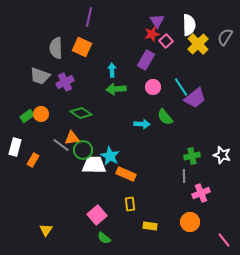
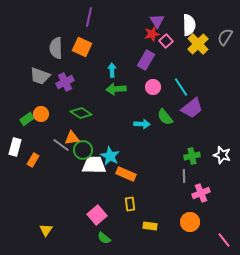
purple trapezoid at (195, 98): moved 3 px left, 10 px down
green rectangle at (27, 116): moved 3 px down
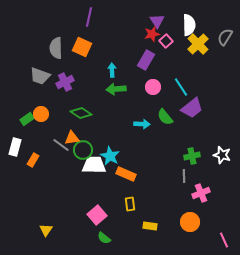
pink line at (224, 240): rotated 14 degrees clockwise
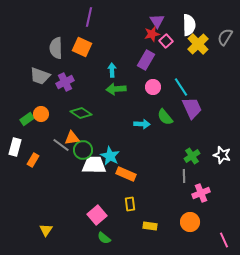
purple trapezoid at (192, 108): rotated 75 degrees counterclockwise
green cross at (192, 156): rotated 21 degrees counterclockwise
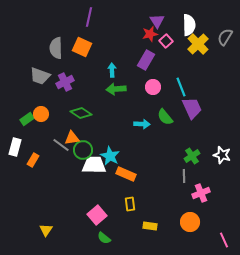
red star at (152, 34): moved 2 px left
cyan line at (181, 87): rotated 12 degrees clockwise
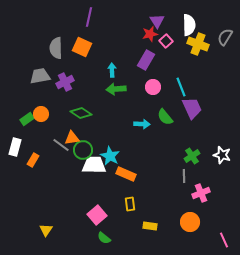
yellow cross at (198, 44): rotated 25 degrees counterclockwise
gray trapezoid at (40, 76): rotated 150 degrees clockwise
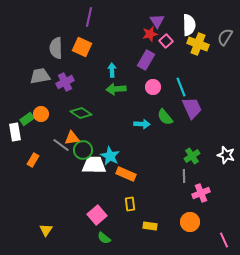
white rectangle at (15, 147): moved 15 px up; rotated 24 degrees counterclockwise
white star at (222, 155): moved 4 px right
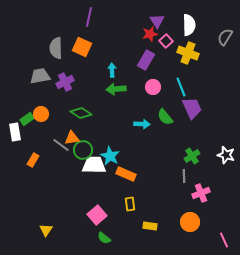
yellow cross at (198, 44): moved 10 px left, 9 px down
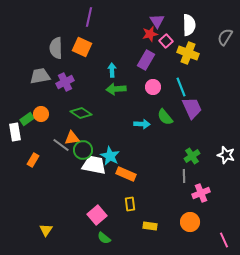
white trapezoid at (94, 165): rotated 10 degrees clockwise
